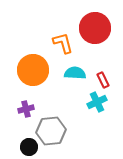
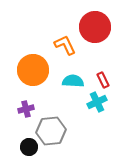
red circle: moved 1 px up
orange L-shape: moved 2 px right, 2 px down; rotated 10 degrees counterclockwise
cyan semicircle: moved 2 px left, 8 px down
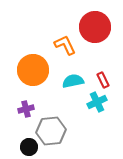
cyan semicircle: rotated 15 degrees counterclockwise
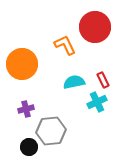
orange circle: moved 11 px left, 6 px up
cyan semicircle: moved 1 px right, 1 px down
